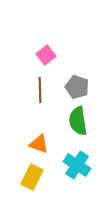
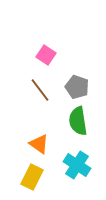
pink square: rotated 18 degrees counterclockwise
brown line: rotated 35 degrees counterclockwise
orange triangle: rotated 15 degrees clockwise
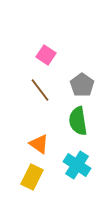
gray pentagon: moved 5 px right, 2 px up; rotated 15 degrees clockwise
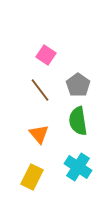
gray pentagon: moved 4 px left
orange triangle: moved 10 px up; rotated 15 degrees clockwise
cyan cross: moved 1 px right, 2 px down
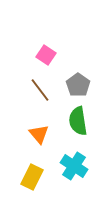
cyan cross: moved 4 px left, 1 px up
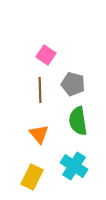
gray pentagon: moved 5 px left, 1 px up; rotated 20 degrees counterclockwise
brown line: rotated 35 degrees clockwise
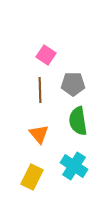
gray pentagon: rotated 15 degrees counterclockwise
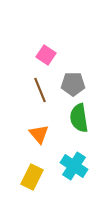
brown line: rotated 20 degrees counterclockwise
green semicircle: moved 1 px right, 3 px up
